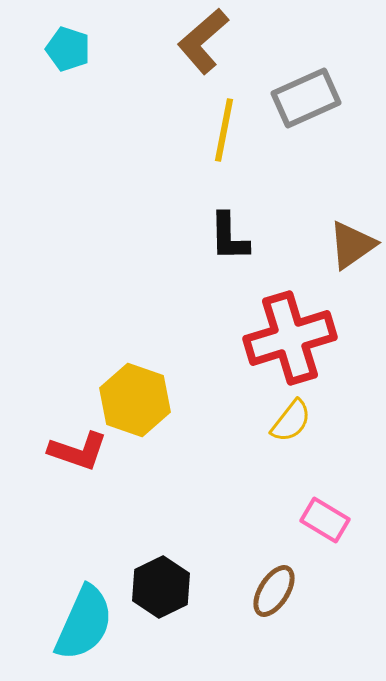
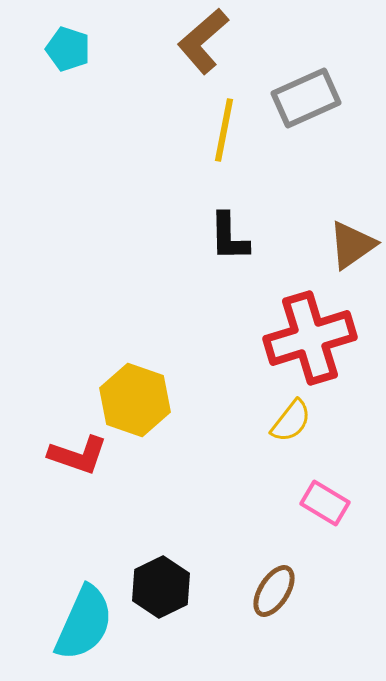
red cross: moved 20 px right
red L-shape: moved 4 px down
pink rectangle: moved 17 px up
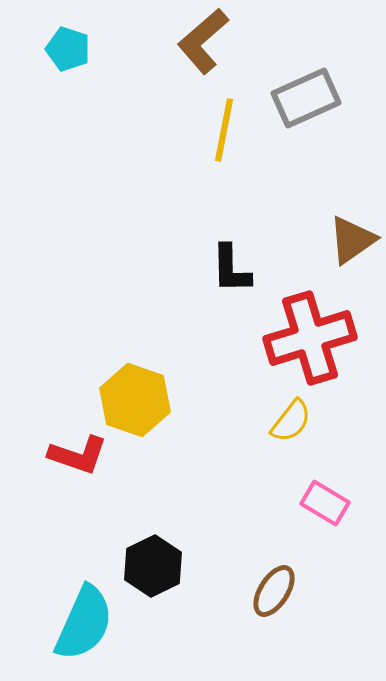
black L-shape: moved 2 px right, 32 px down
brown triangle: moved 5 px up
black hexagon: moved 8 px left, 21 px up
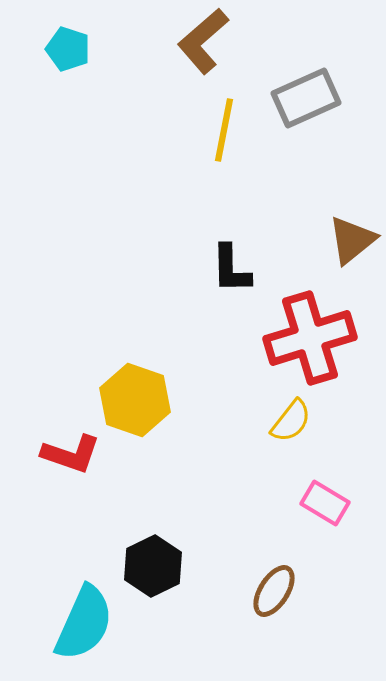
brown triangle: rotated 4 degrees counterclockwise
red L-shape: moved 7 px left, 1 px up
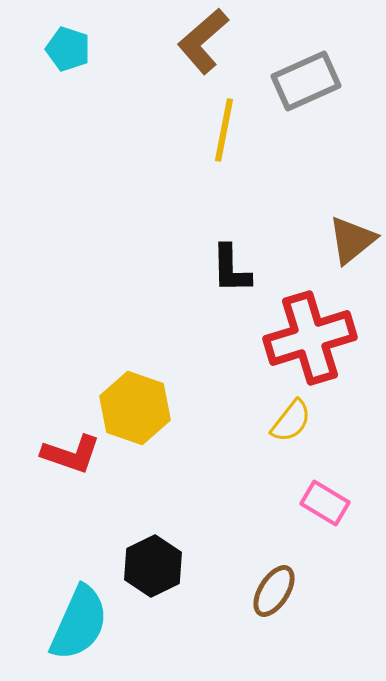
gray rectangle: moved 17 px up
yellow hexagon: moved 8 px down
cyan semicircle: moved 5 px left
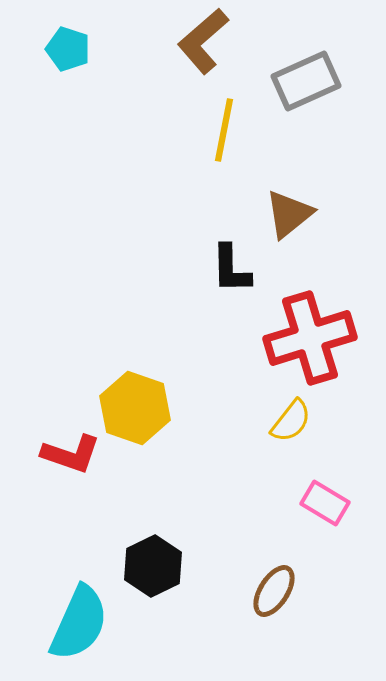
brown triangle: moved 63 px left, 26 px up
